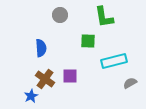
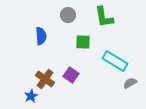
gray circle: moved 8 px right
green square: moved 5 px left, 1 px down
blue semicircle: moved 12 px up
cyan rectangle: moved 1 px right; rotated 45 degrees clockwise
purple square: moved 1 px right, 1 px up; rotated 35 degrees clockwise
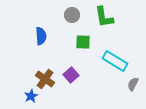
gray circle: moved 4 px right
purple square: rotated 14 degrees clockwise
gray semicircle: moved 3 px right, 1 px down; rotated 32 degrees counterclockwise
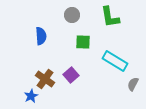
green L-shape: moved 6 px right
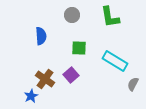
green square: moved 4 px left, 6 px down
